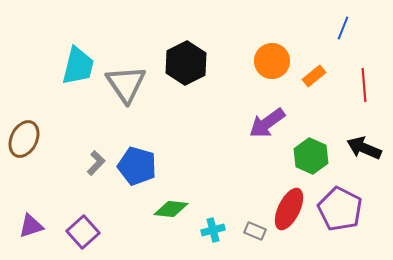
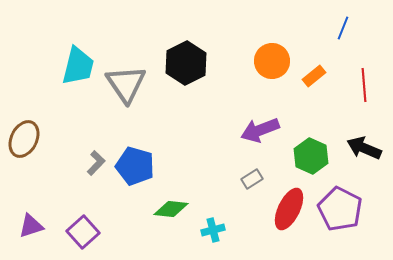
purple arrow: moved 7 px left, 7 px down; rotated 15 degrees clockwise
blue pentagon: moved 2 px left
gray rectangle: moved 3 px left, 52 px up; rotated 55 degrees counterclockwise
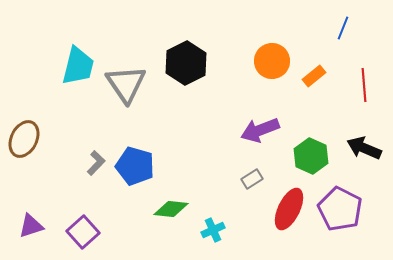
cyan cross: rotated 10 degrees counterclockwise
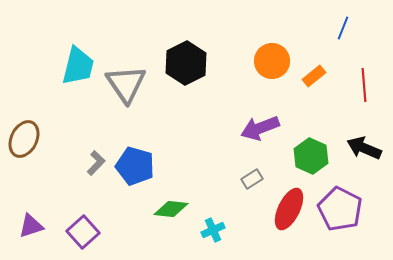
purple arrow: moved 2 px up
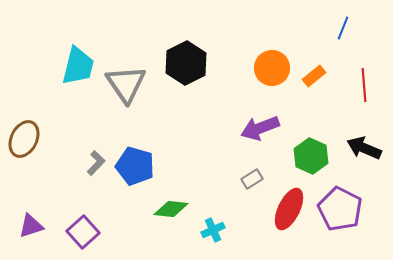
orange circle: moved 7 px down
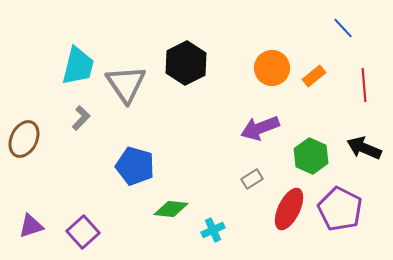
blue line: rotated 65 degrees counterclockwise
gray L-shape: moved 15 px left, 45 px up
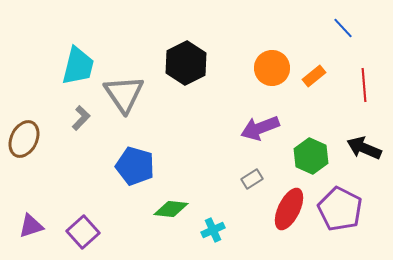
gray triangle: moved 2 px left, 10 px down
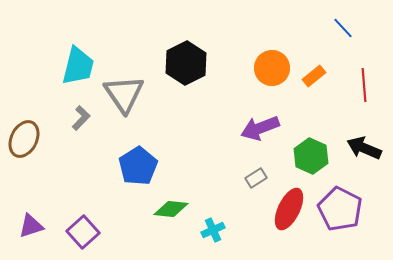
blue pentagon: moved 3 px right; rotated 24 degrees clockwise
gray rectangle: moved 4 px right, 1 px up
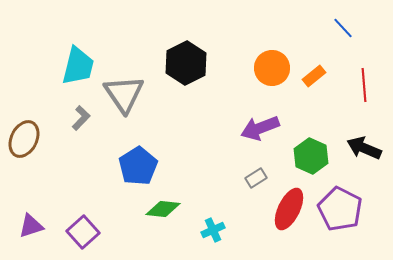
green diamond: moved 8 px left
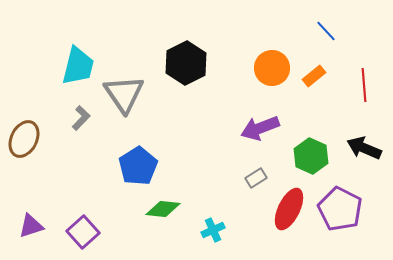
blue line: moved 17 px left, 3 px down
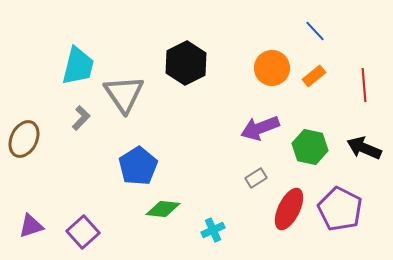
blue line: moved 11 px left
green hexagon: moved 1 px left, 9 px up; rotated 12 degrees counterclockwise
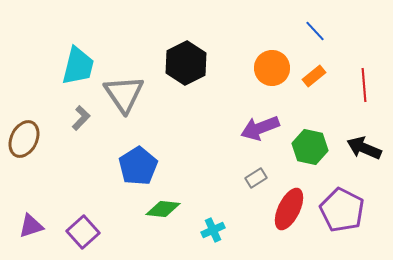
purple pentagon: moved 2 px right, 1 px down
